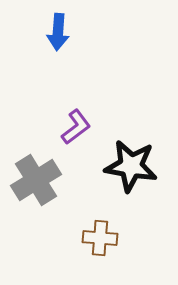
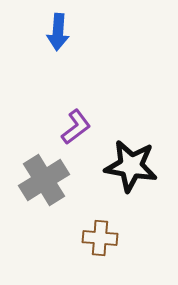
gray cross: moved 8 px right
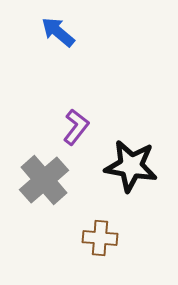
blue arrow: rotated 126 degrees clockwise
purple L-shape: rotated 15 degrees counterclockwise
gray cross: rotated 9 degrees counterclockwise
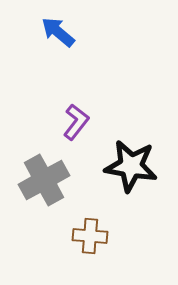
purple L-shape: moved 5 px up
gray cross: rotated 12 degrees clockwise
brown cross: moved 10 px left, 2 px up
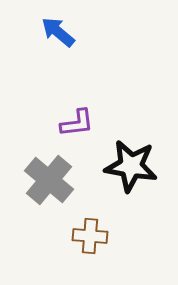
purple L-shape: moved 1 px right, 1 px down; rotated 45 degrees clockwise
gray cross: moved 5 px right; rotated 21 degrees counterclockwise
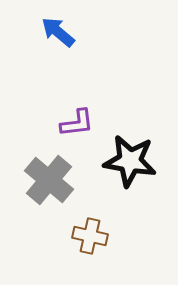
black star: moved 1 px left, 5 px up
brown cross: rotated 8 degrees clockwise
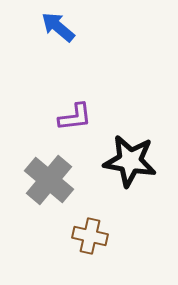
blue arrow: moved 5 px up
purple L-shape: moved 2 px left, 6 px up
